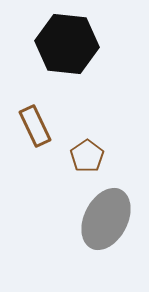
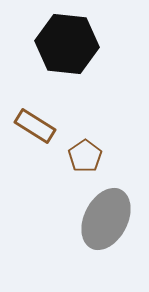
brown rectangle: rotated 33 degrees counterclockwise
brown pentagon: moved 2 px left
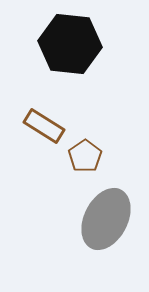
black hexagon: moved 3 px right
brown rectangle: moved 9 px right
